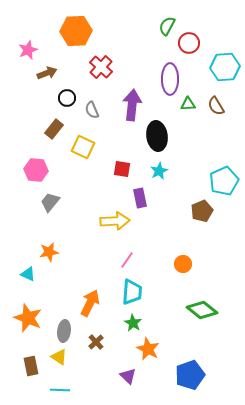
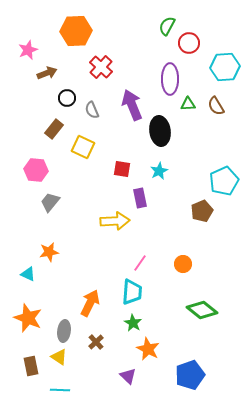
purple arrow at (132, 105): rotated 28 degrees counterclockwise
black ellipse at (157, 136): moved 3 px right, 5 px up
pink line at (127, 260): moved 13 px right, 3 px down
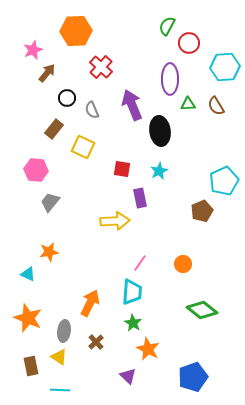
pink star at (28, 50): moved 5 px right
brown arrow at (47, 73): rotated 30 degrees counterclockwise
blue pentagon at (190, 375): moved 3 px right, 2 px down
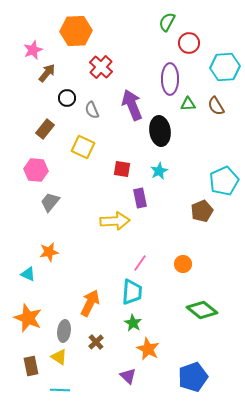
green semicircle at (167, 26): moved 4 px up
brown rectangle at (54, 129): moved 9 px left
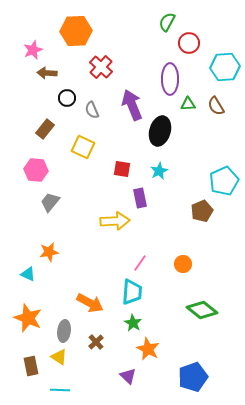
brown arrow at (47, 73): rotated 126 degrees counterclockwise
black ellipse at (160, 131): rotated 24 degrees clockwise
orange arrow at (90, 303): rotated 92 degrees clockwise
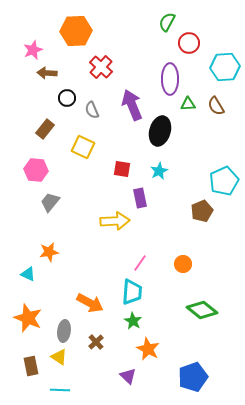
green star at (133, 323): moved 2 px up
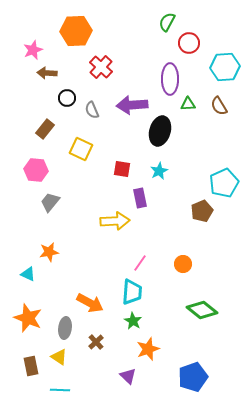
purple arrow at (132, 105): rotated 72 degrees counterclockwise
brown semicircle at (216, 106): moved 3 px right
yellow square at (83, 147): moved 2 px left, 2 px down
cyan pentagon at (224, 181): moved 2 px down
gray ellipse at (64, 331): moved 1 px right, 3 px up
orange star at (148, 349): rotated 25 degrees clockwise
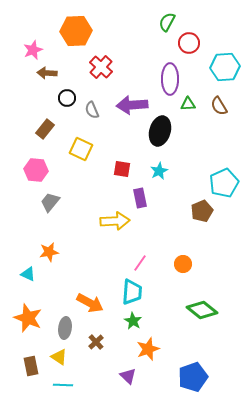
cyan line at (60, 390): moved 3 px right, 5 px up
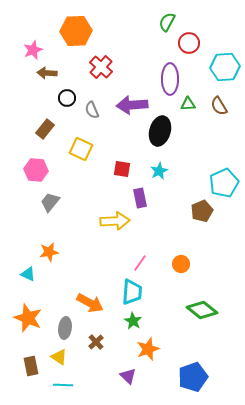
orange circle at (183, 264): moved 2 px left
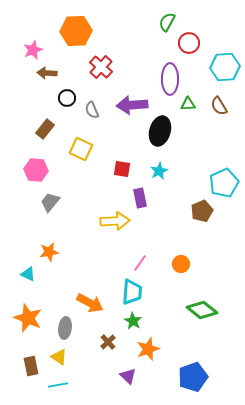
brown cross at (96, 342): moved 12 px right
cyan line at (63, 385): moved 5 px left; rotated 12 degrees counterclockwise
